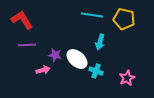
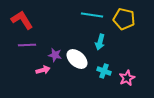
cyan cross: moved 8 px right
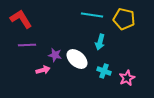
red L-shape: moved 1 px left, 1 px up
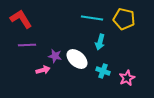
cyan line: moved 3 px down
purple star: moved 1 px down
cyan cross: moved 1 px left
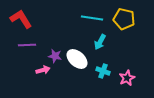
cyan arrow: rotated 14 degrees clockwise
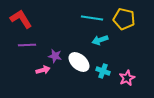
cyan arrow: moved 2 px up; rotated 42 degrees clockwise
white ellipse: moved 2 px right, 3 px down
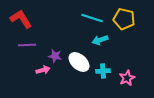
cyan line: rotated 10 degrees clockwise
cyan cross: rotated 24 degrees counterclockwise
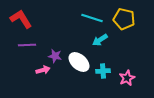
cyan arrow: rotated 14 degrees counterclockwise
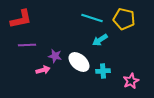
red L-shape: rotated 110 degrees clockwise
pink star: moved 4 px right, 3 px down
